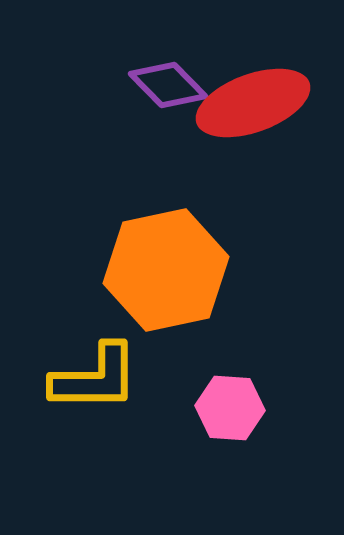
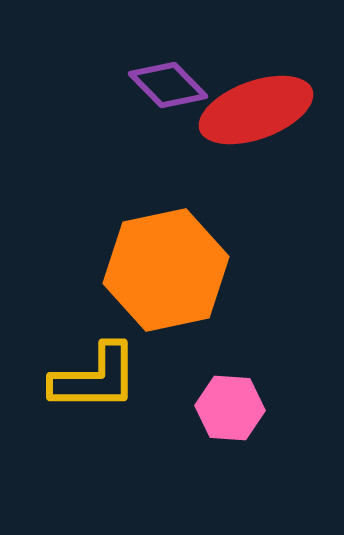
red ellipse: moved 3 px right, 7 px down
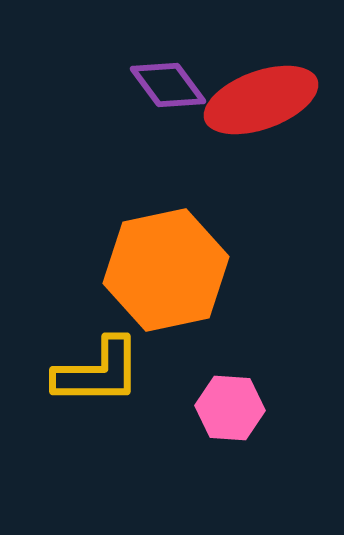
purple diamond: rotated 8 degrees clockwise
red ellipse: moved 5 px right, 10 px up
yellow L-shape: moved 3 px right, 6 px up
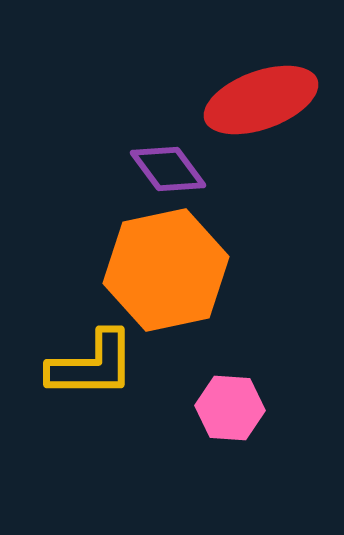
purple diamond: moved 84 px down
yellow L-shape: moved 6 px left, 7 px up
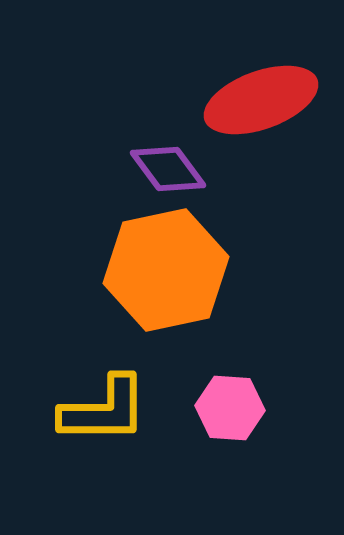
yellow L-shape: moved 12 px right, 45 px down
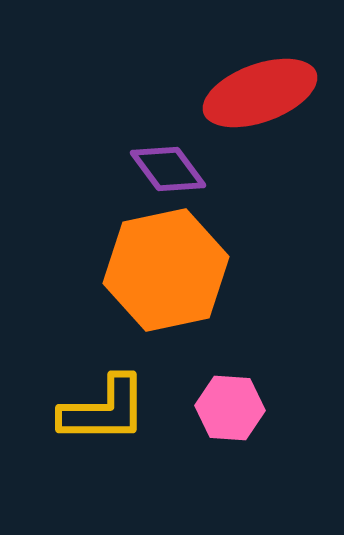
red ellipse: moved 1 px left, 7 px up
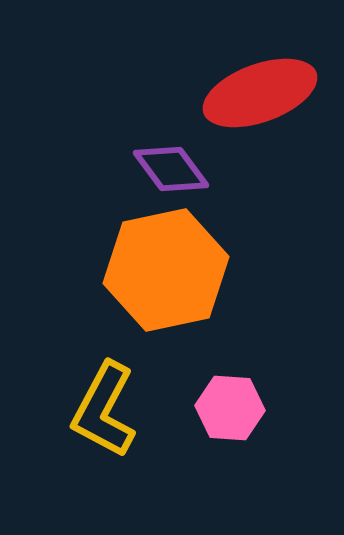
purple diamond: moved 3 px right
yellow L-shape: rotated 118 degrees clockwise
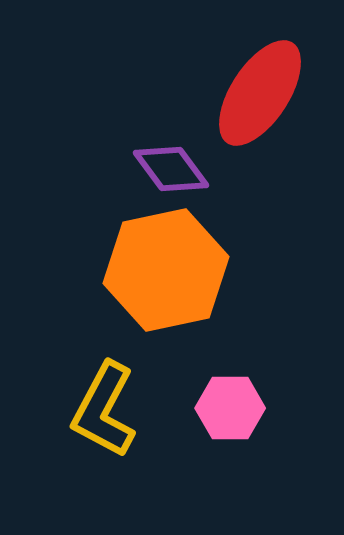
red ellipse: rotated 37 degrees counterclockwise
pink hexagon: rotated 4 degrees counterclockwise
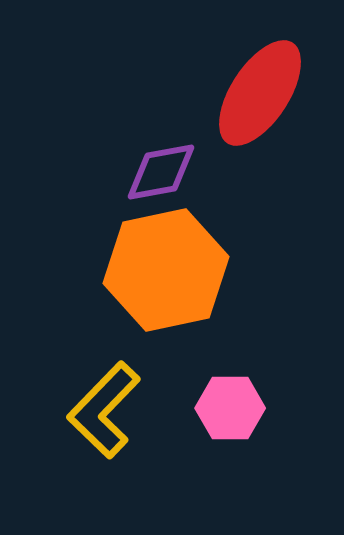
purple diamond: moved 10 px left, 3 px down; rotated 64 degrees counterclockwise
yellow L-shape: rotated 16 degrees clockwise
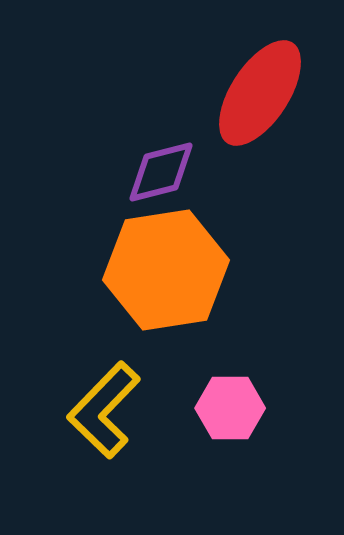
purple diamond: rotated 4 degrees counterclockwise
orange hexagon: rotated 3 degrees clockwise
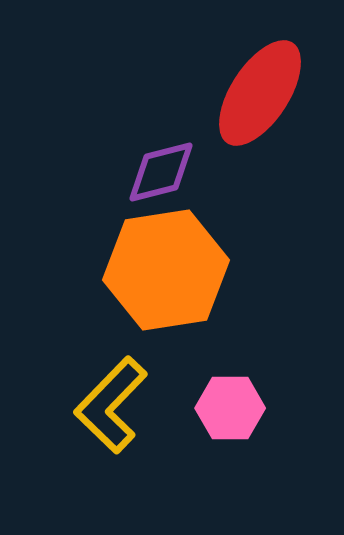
yellow L-shape: moved 7 px right, 5 px up
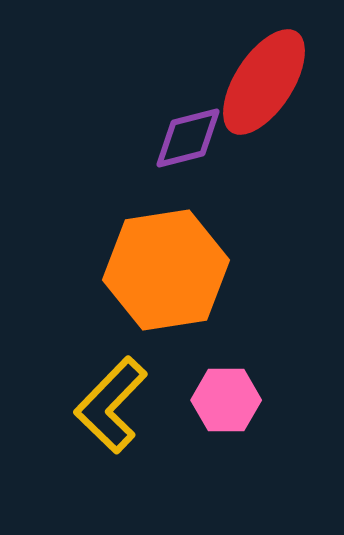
red ellipse: moved 4 px right, 11 px up
purple diamond: moved 27 px right, 34 px up
pink hexagon: moved 4 px left, 8 px up
